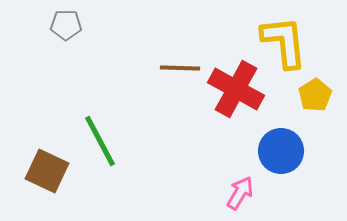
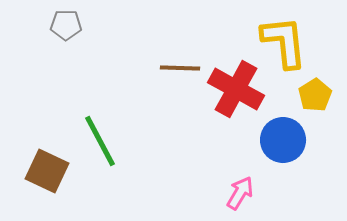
blue circle: moved 2 px right, 11 px up
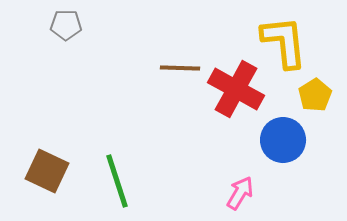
green line: moved 17 px right, 40 px down; rotated 10 degrees clockwise
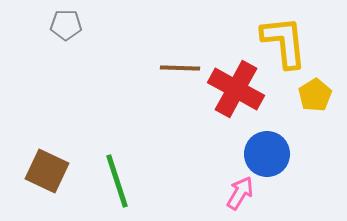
blue circle: moved 16 px left, 14 px down
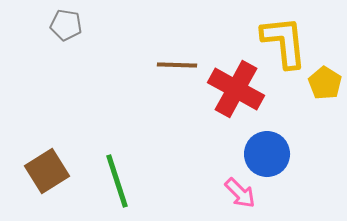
gray pentagon: rotated 8 degrees clockwise
brown line: moved 3 px left, 3 px up
yellow pentagon: moved 10 px right, 12 px up; rotated 8 degrees counterclockwise
brown square: rotated 33 degrees clockwise
pink arrow: rotated 104 degrees clockwise
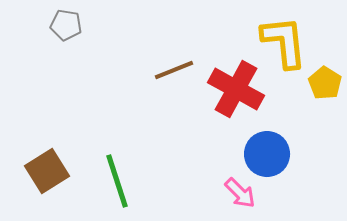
brown line: moved 3 px left, 5 px down; rotated 24 degrees counterclockwise
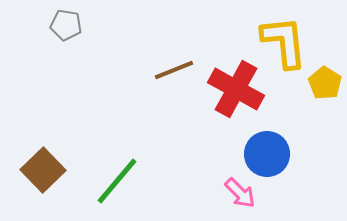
brown square: moved 4 px left, 1 px up; rotated 12 degrees counterclockwise
green line: rotated 58 degrees clockwise
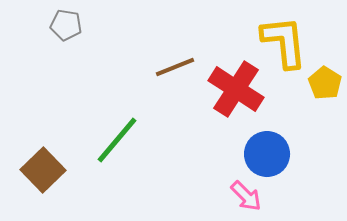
brown line: moved 1 px right, 3 px up
red cross: rotated 4 degrees clockwise
green line: moved 41 px up
pink arrow: moved 6 px right, 3 px down
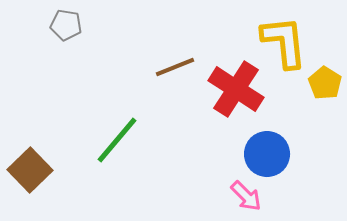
brown square: moved 13 px left
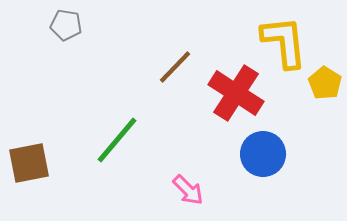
brown line: rotated 24 degrees counterclockwise
red cross: moved 4 px down
blue circle: moved 4 px left
brown square: moved 1 px left, 7 px up; rotated 33 degrees clockwise
pink arrow: moved 58 px left, 6 px up
